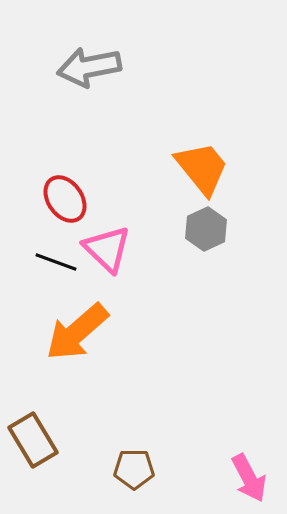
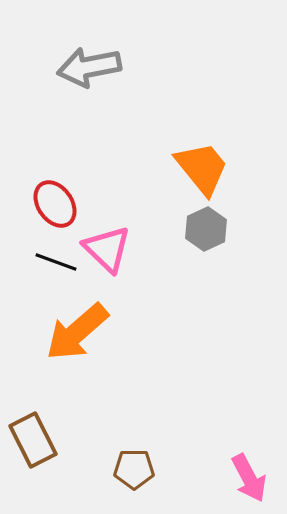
red ellipse: moved 10 px left, 5 px down
brown rectangle: rotated 4 degrees clockwise
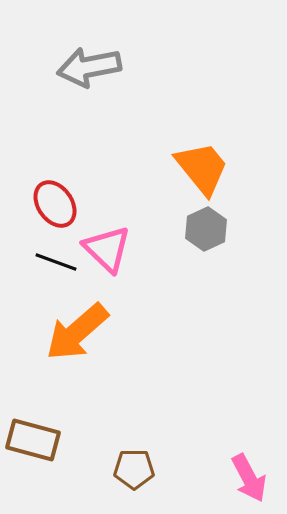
brown rectangle: rotated 48 degrees counterclockwise
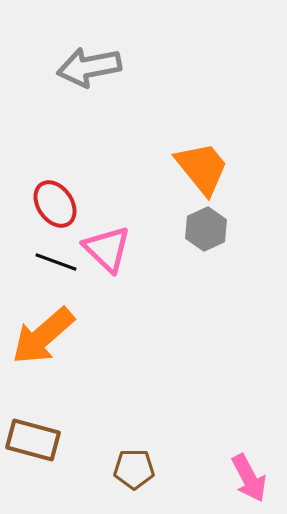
orange arrow: moved 34 px left, 4 px down
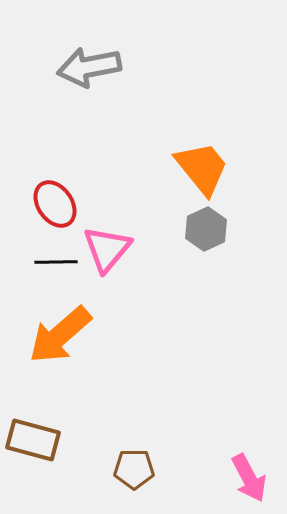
pink triangle: rotated 26 degrees clockwise
black line: rotated 21 degrees counterclockwise
orange arrow: moved 17 px right, 1 px up
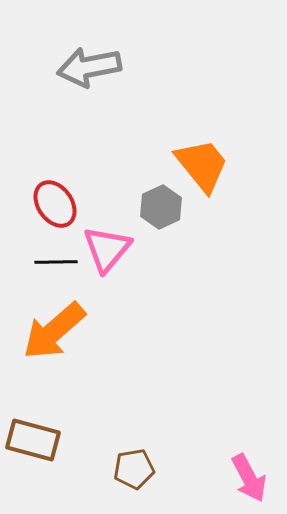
orange trapezoid: moved 3 px up
gray hexagon: moved 45 px left, 22 px up
orange arrow: moved 6 px left, 4 px up
brown pentagon: rotated 9 degrees counterclockwise
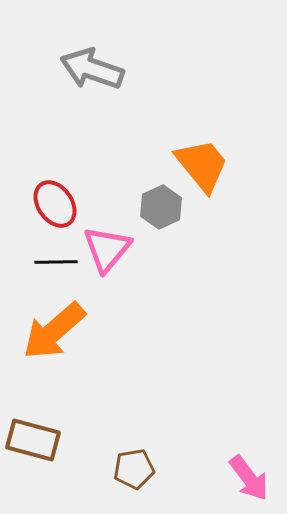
gray arrow: moved 3 px right, 2 px down; rotated 30 degrees clockwise
pink arrow: rotated 9 degrees counterclockwise
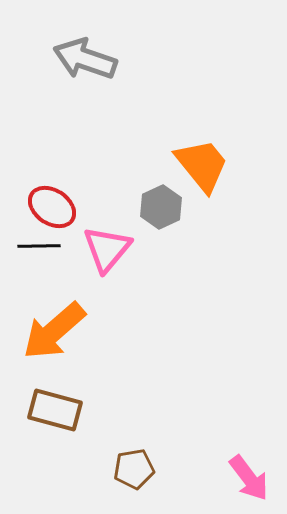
gray arrow: moved 7 px left, 10 px up
red ellipse: moved 3 px left, 3 px down; rotated 21 degrees counterclockwise
black line: moved 17 px left, 16 px up
brown rectangle: moved 22 px right, 30 px up
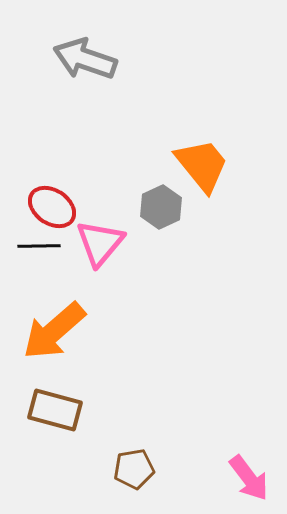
pink triangle: moved 7 px left, 6 px up
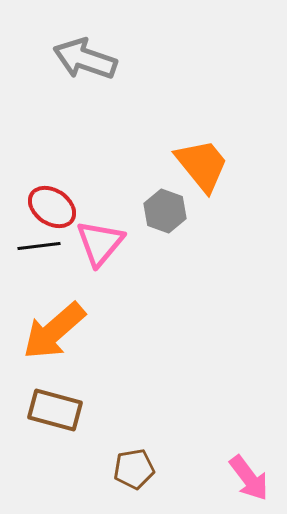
gray hexagon: moved 4 px right, 4 px down; rotated 15 degrees counterclockwise
black line: rotated 6 degrees counterclockwise
